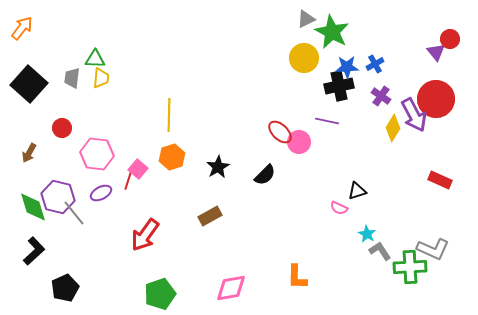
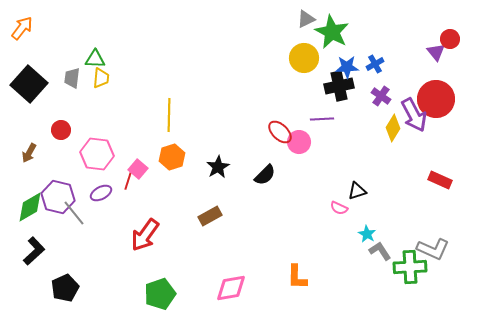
purple line at (327, 121): moved 5 px left, 2 px up; rotated 15 degrees counterclockwise
red circle at (62, 128): moved 1 px left, 2 px down
green diamond at (33, 207): moved 3 px left; rotated 76 degrees clockwise
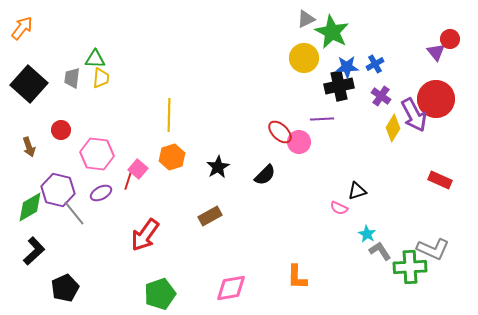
brown arrow at (29, 153): moved 6 px up; rotated 48 degrees counterclockwise
purple hexagon at (58, 197): moved 7 px up
